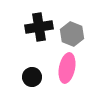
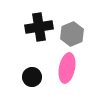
gray hexagon: rotated 15 degrees clockwise
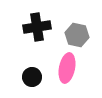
black cross: moved 2 px left
gray hexagon: moved 5 px right, 1 px down; rotated 25 degrees counterclockwise
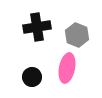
gray hexagon: rotated 10 degrees clockwise
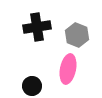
pink ellipse: moved 1 px right, 1 px down
black circle: moved 9 px down
